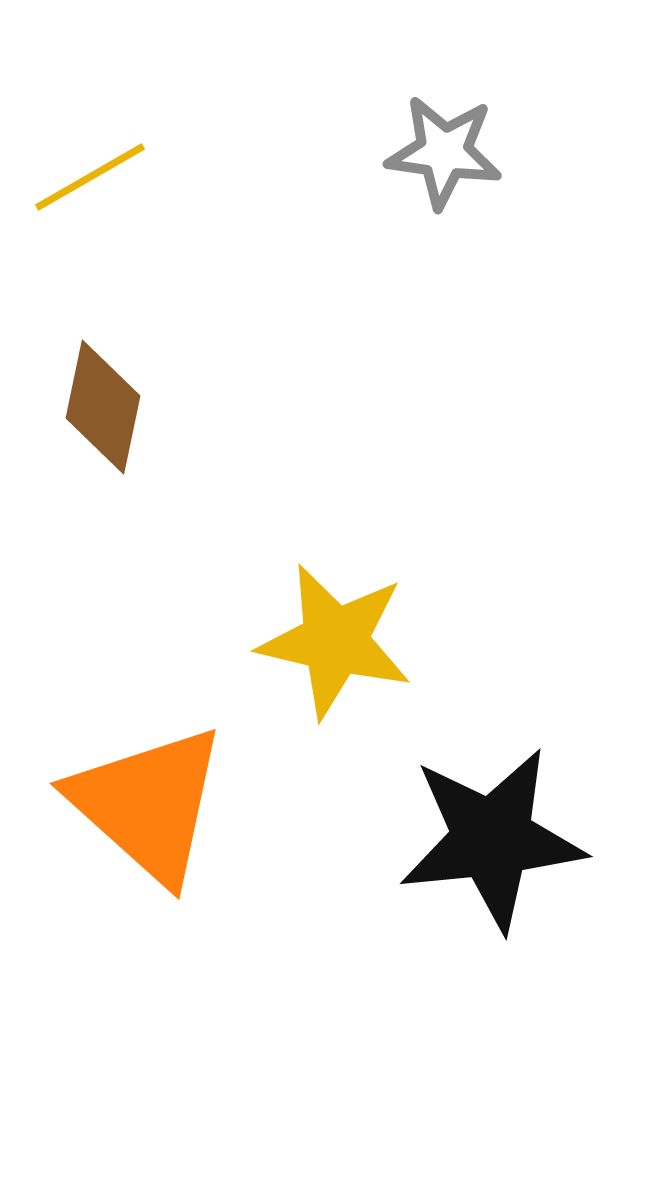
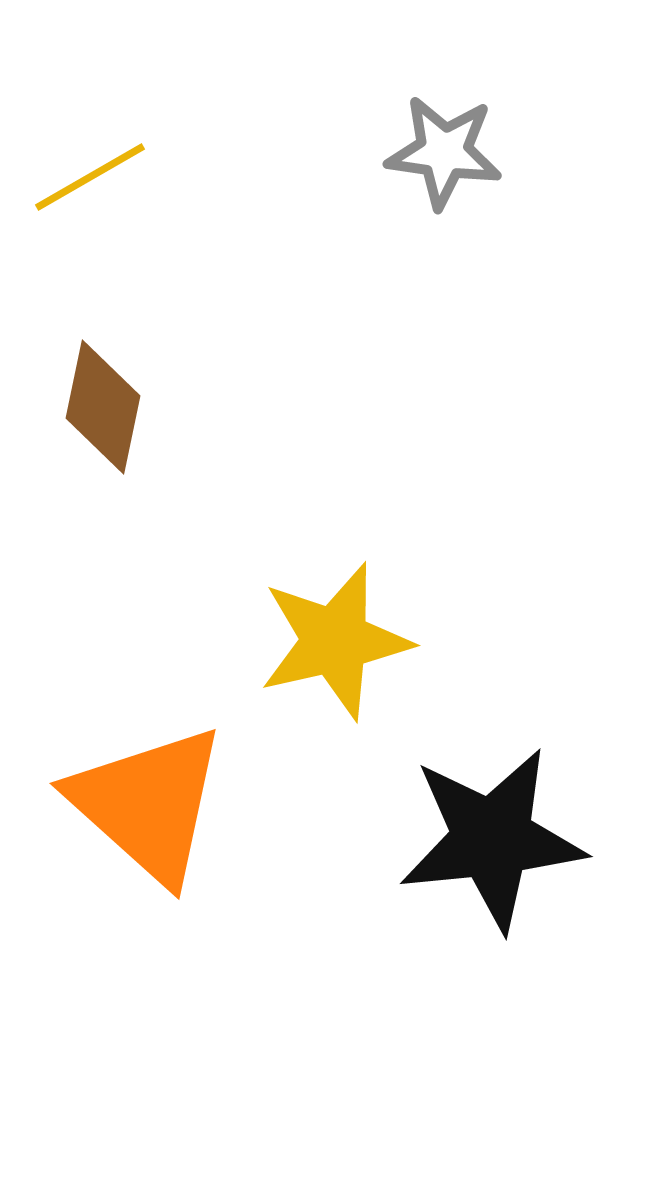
yellow star: rotated 26 degrees counterclockwise
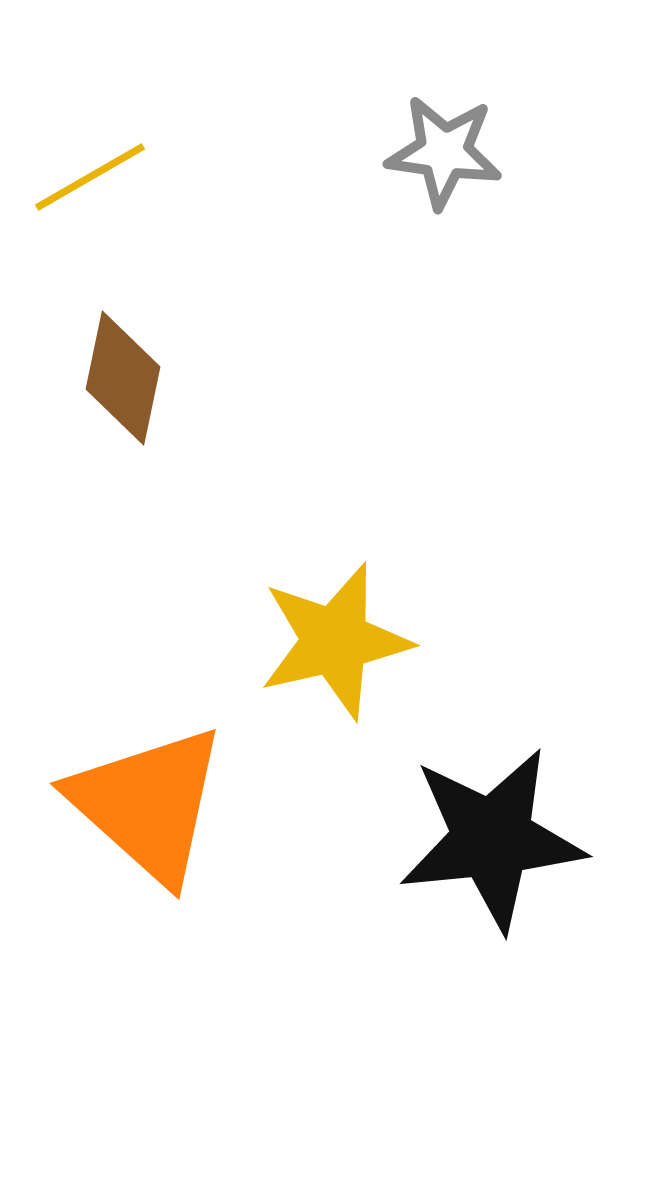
brown diamond: moved 20 px right, 29 px up
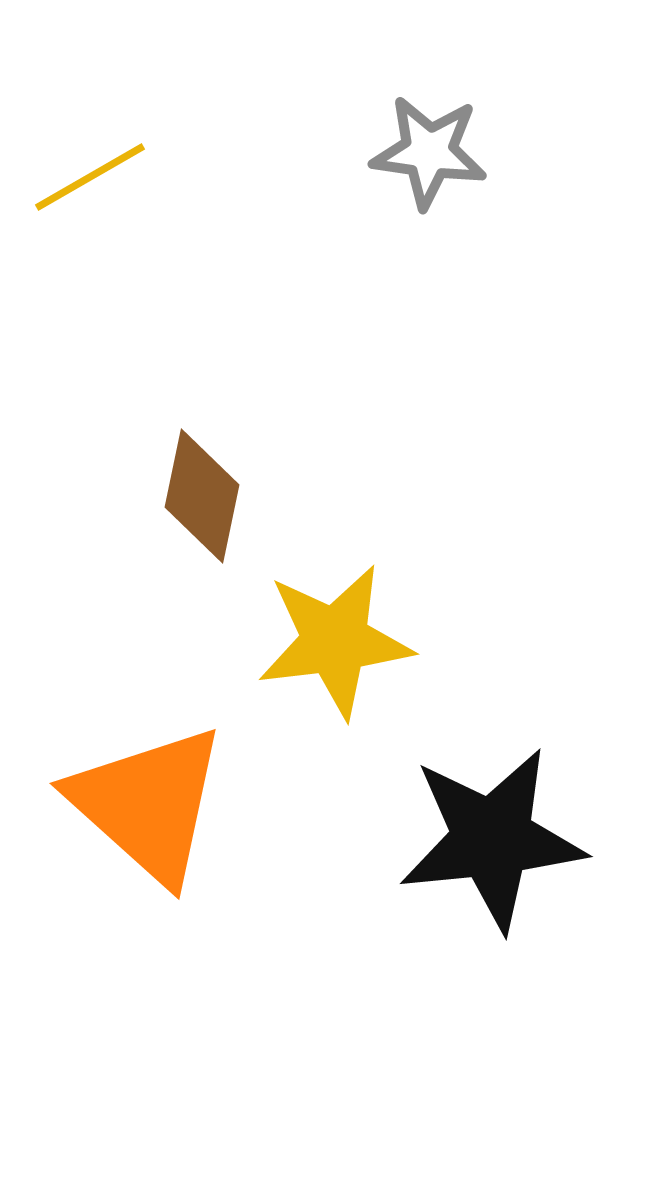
gray star: moved 15 px left
brown diamond: moved 79 px right, 118 px down
yellow star: rotated 6 degrees clockwise
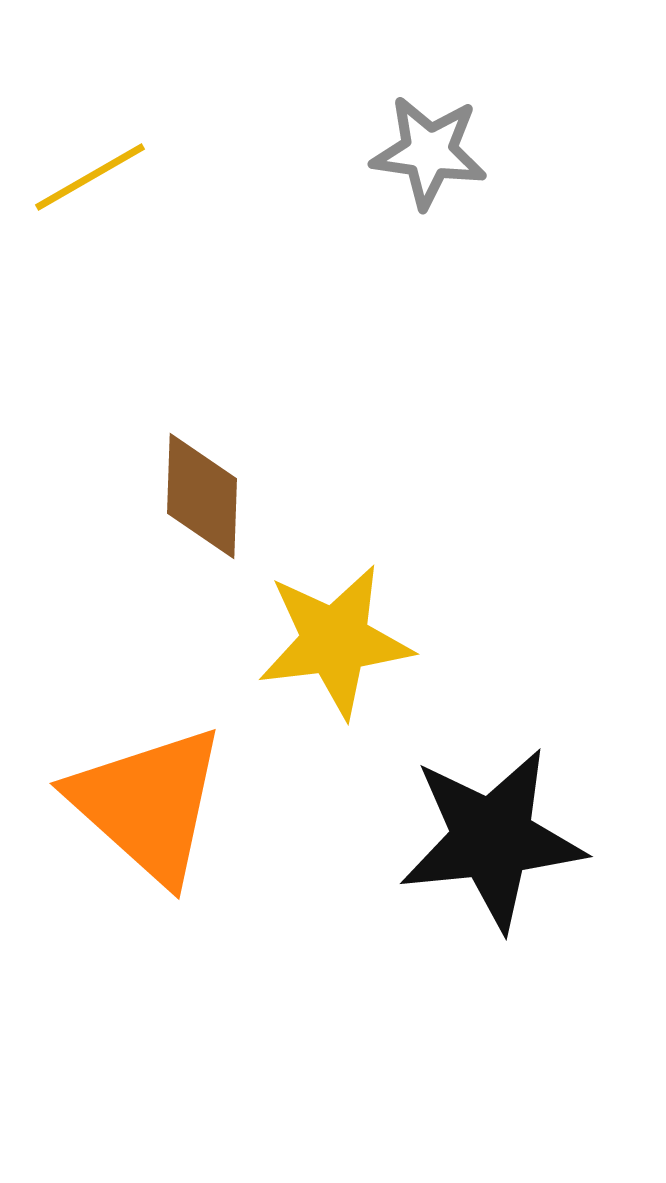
brown diamond: rotated 10 degrees counterclockwise
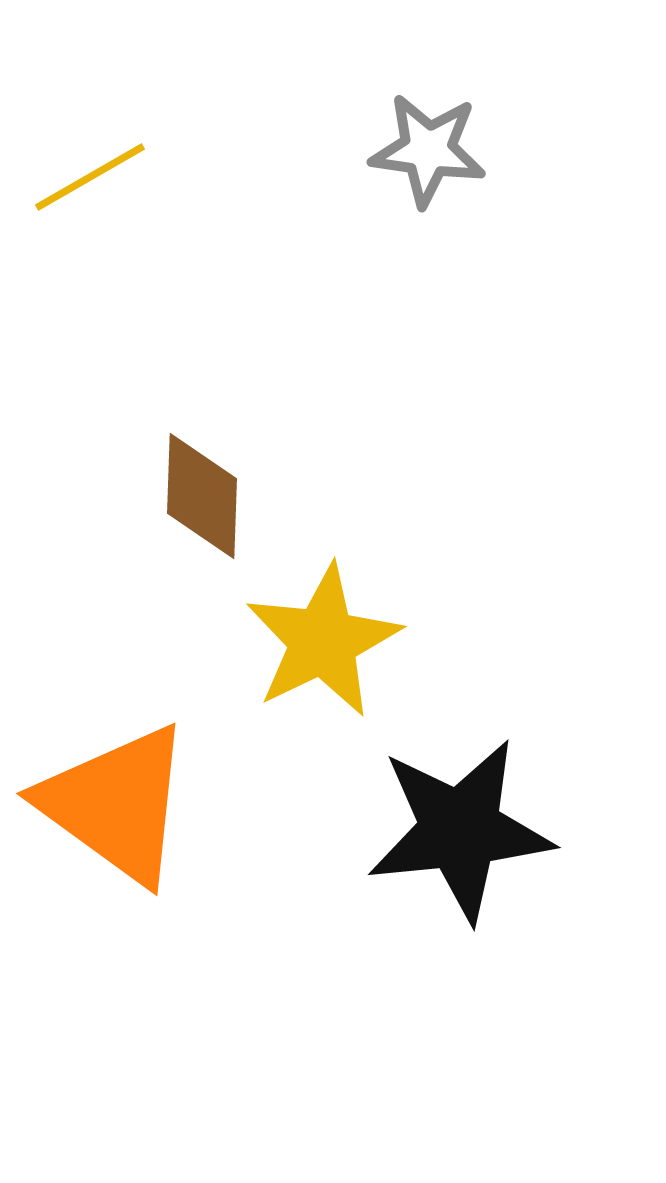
gray star: moved 1 px left, 2 px up
yellow star: moved 12 px left; rotated 19 degrees counterclockwise
orange triangle: moved 32 px left; rotated 6 degrees counterclockwise
black star: moved 32 px left, 9 px up
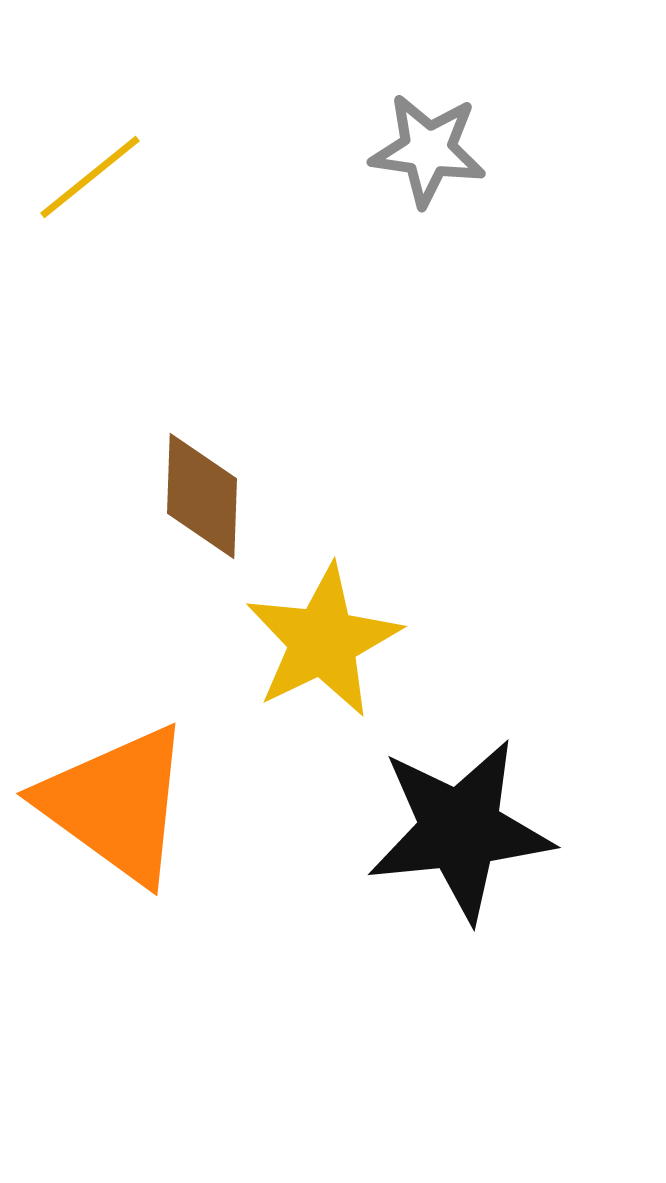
yellow line: rotated 9 degrees counterclockwise
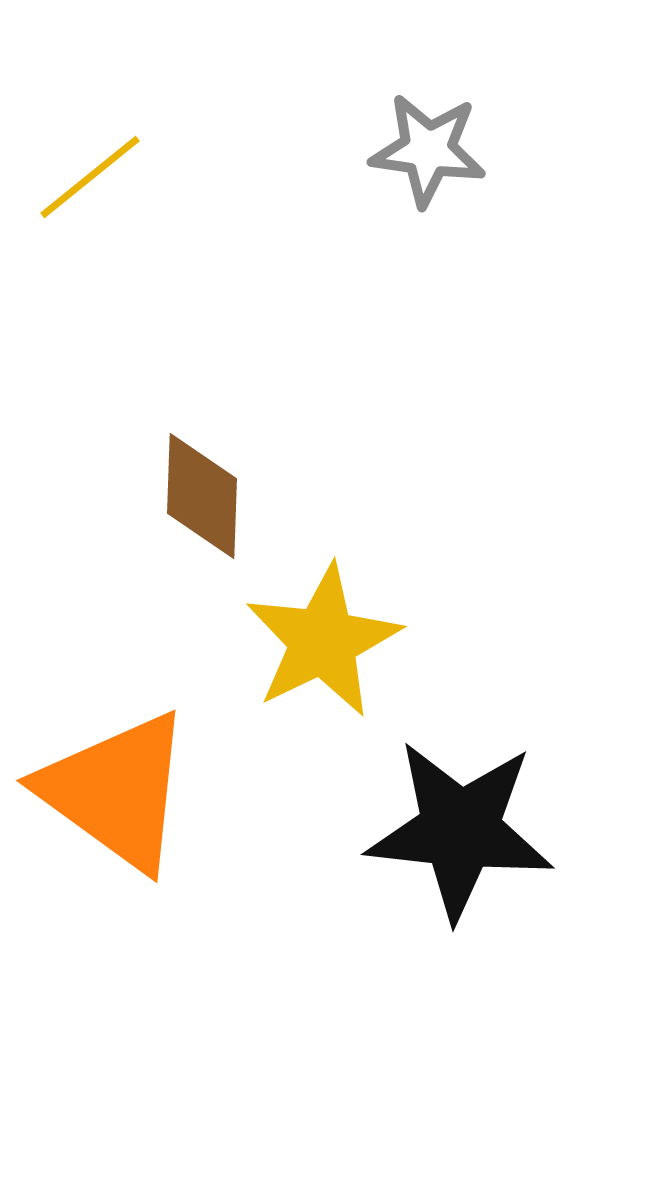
orange triangle: moved 13 px up
black star: rotated 12 degrees clockwise
